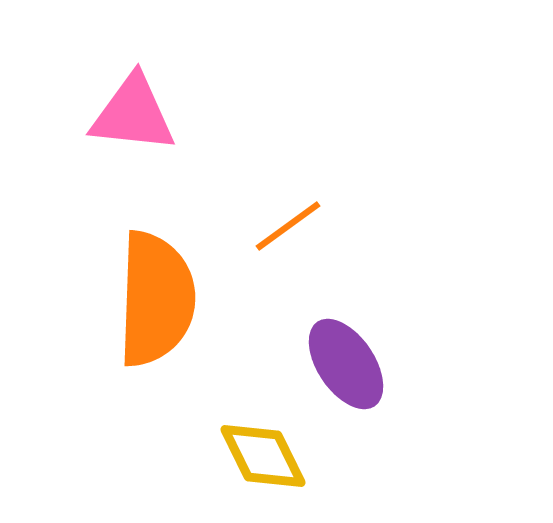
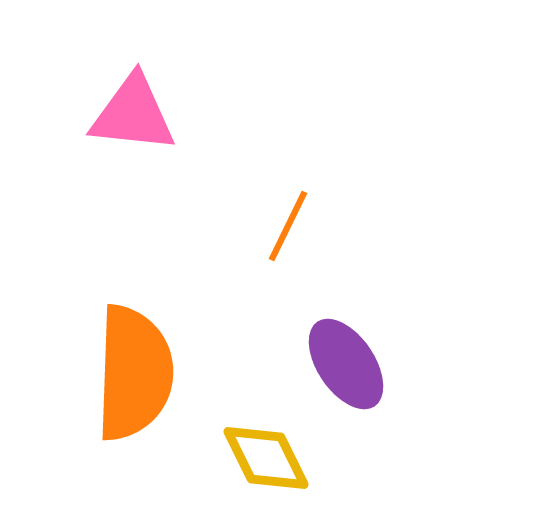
orange line: rotated 28 degrees counterclockwise
orange semicircle: moved 22 px left, 74 px down
yellow diamond: moved 3 px right, 2 px down
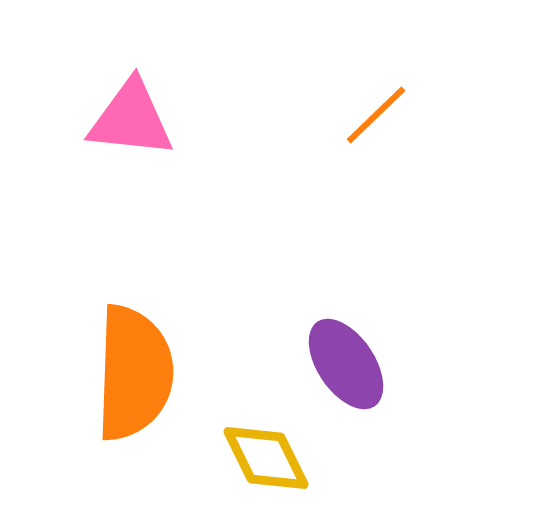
pink triangle: moved 2 px left, 5 px down
orange line: moved 88 px right, 111 px up; rotated 20 degrees clockwise
